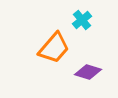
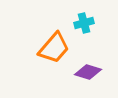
cyan cross: moved 2 px right, 3 px down; rotated 24 degrees clockwise
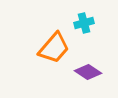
purple diamond: rotated 16 degrees clockwise
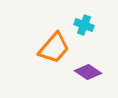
cyan cross: moved 2 px down; rotated 36 degrees clockwise
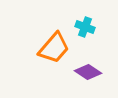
cyan cross: moved 1 px right, 2 px down
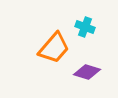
purple diamond: moved 1 px left; rotated 16 degrees counterclockwise
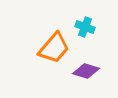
purple diamond: moved 1 px left, 1 px up
